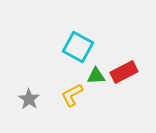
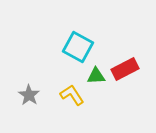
red rectangle: moved 1 px right, 3 px up
yellow L-shape: rotated 85 degrees clockwise
gray star: moved 4 px up
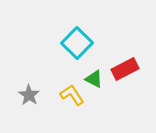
cyan square: moved 1 px left, 4 px up; rotated 16 degrees clockwise
green triangle: moved 2 px left, 3 px down; rotated 30 degrees clockwise
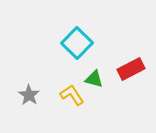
red rectangle: moved 6 px right
green triangle: rotated 12 degrees counterclockwise
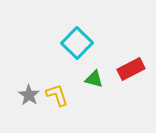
yellow L-shape: moved 15 px left; rotated 15 degrees clockwise
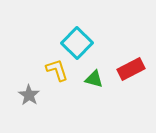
yellow L-shape: moved 25 px up
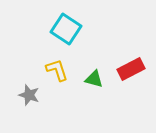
cyan square: moved 11 px left, 14 px up; rotated 12 degrees counterclockwise
gray star: rotated 15 degrees counterclockwise
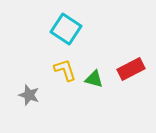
yellow L-shape: moved 8 px right
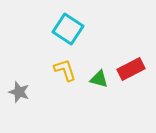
cyan square: moved 2 px right
green triangle: moved 5 px right
gray star: moved 10 px left, 3 px up
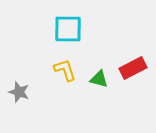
cyan square: rotated 32 degrees counterclockwise
red rectangle: moved 2 px right, 1 px up
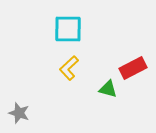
yellow L-shape: moved 4 px right, 2 px up; rotated 115 degrees counterclockwise
green triangle: moved 9 px right, 10 px down
gray star: moved 21 px down
